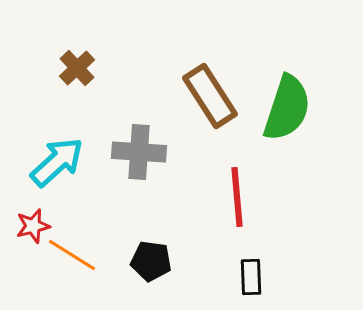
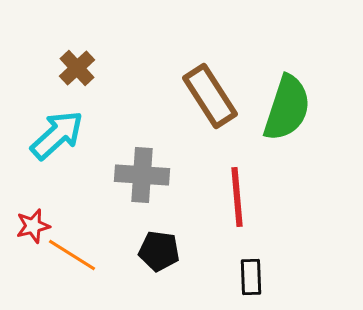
gray cross: moved 3 px right, 23 px down
cyan arrow: moved 27 px up
black pentagon: moved 8 px right, 10 px up
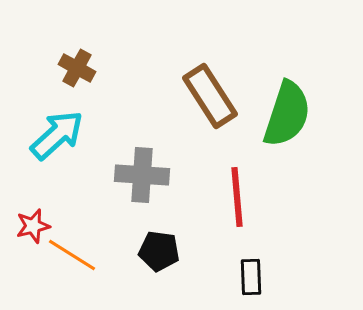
brown cross: rotated 18 degrees counterclockwise
green semicircle: moved 6 px down
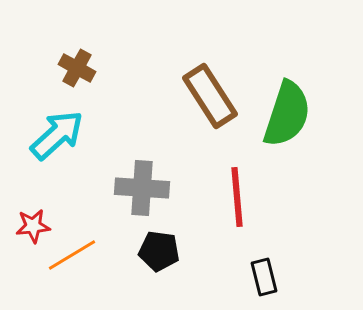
gray cross: moved 13 px down
red star: rotated 8 degrees clockwise
orange line: rotated 63 degrees counterclockwise
black rectangle: moved 13 px right; rotated 12 degrees counterclockwise
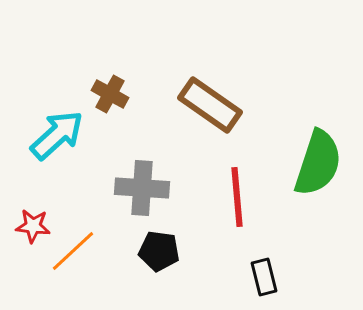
brown cross: moved 33 px right, 26 px down
brown rectangle: moved 9 px down; rotated 22 degrees counterclockwise
green semicircle: moved 31 px right, 49 px down
red star: rotated 12 degrees clockwise
orange line: moved 1 px right, 4 px up; rotated 12 degrees counterclockwise
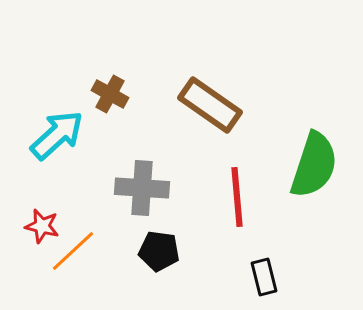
green semicircle: moved 4 px left, 2 px down
red star: moved 9 px right; rotated 8 degrees clockwise
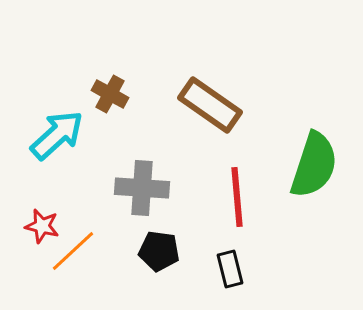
black rectangle: moved 34 px left, 8 px up
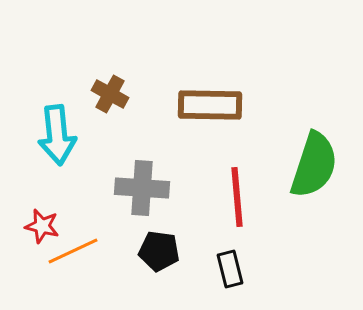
brown rectangle: rotated 34 degrees counterclockwise
cyan arrow: rotated 126 degrees clockwise
orange line: rotated 18 degrees clockwise
